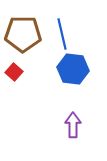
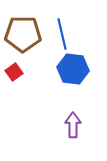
red square: rotated 12 degrees clockwise
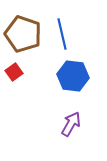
brown pentagon: rotated 18 degrees clockwise
blue hexagon: moved 7 px down
purple arrow: moved 2 px left, 1 px up; rotated 30 degrees clockwise
